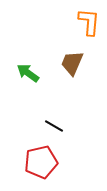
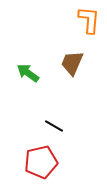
orange L-shape: moved 2 px up
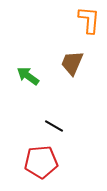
green arrow: moved 3 px down
red pentagon: rotated 8 degrees clockwise
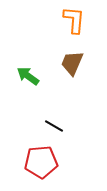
orange L-shape: moved 15 px left
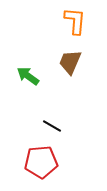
orange L-shape: moved 1 px right, 1 px down
brown trapezoid: moved 2 px left, 1 px up
black line: moved 2 px left
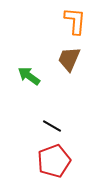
brown trapezoid: moved 1 px left, 3 px up
green arrow: moved 1 px right
red pentagon: moved 13 px right, 1 px up; rotated 16 degrees counterclockwise
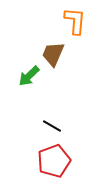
brown trapezoid: moved 16 px left, 5 px up
green arrow: rotated 80 degrees counterclockwise
